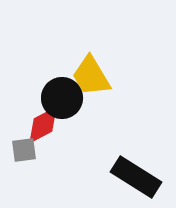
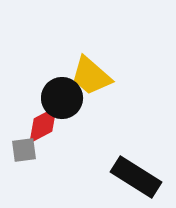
yellow trapezoid: rotated 18 degrees counterclockwise
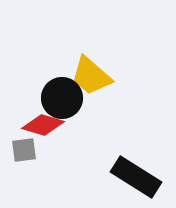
red diamond: rotated 45 degrees clockwise
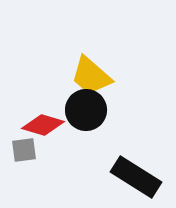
black circle: moved 24 px right, 12 px down
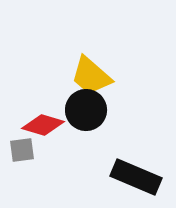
gray square: moved 2 px left
black rectangle: rotated 9 degrees counterclockwise
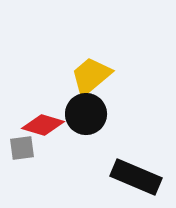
yellow trapezoid: rotated 99 degrees clockwise
black circle: moved 4 px down
gray square: moved 2 px up
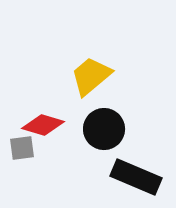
black circle: moved 18 px right, 15 px down
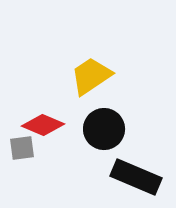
yellow trapezoid: rotated 6 degrees clockwise
red diamond: rotated 6 degrees clockwise
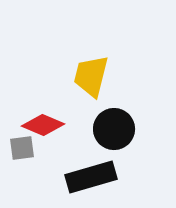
yellow trapezoid: rotated 42 degrees counterclockwise
black circle: moved 10 px right
black rectangle: moved 45 px left; rotated 39 degrees counterclockwise
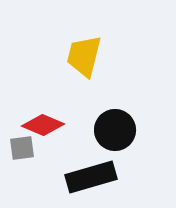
yellow trapezoid: moved 7 px left, 20 px up
black circle: moved 1 px right, 1 px down
